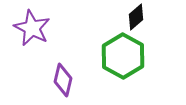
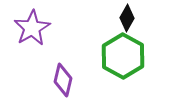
black diamond: moved 9 px left, 1 px down; rotated 20 degrees counterclockwise
purple star: rotated 15 degrees clockwise
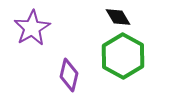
black diamond: moved 9 px left, 1 px up; rotated 60 degrees counterclockwise
purple diamond: moved 6 px right, 5 px up
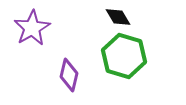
green hexagon: moved 1 px right; rotated 12 degrees counterclockwise
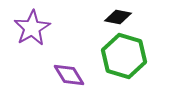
black diamond: rotated 48 degrees counterclockwise
purple diamond: rotated 44 degrees counterclockwise
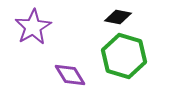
purple star: moved 1 px right, 1 px up
purple diamond: moved 1 px right
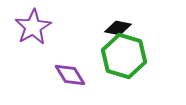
black diamond: moved 11 px down
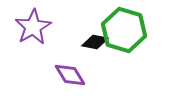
black diamond: moved 23 px left, 14 px down
green hexagon: moved 26 px up
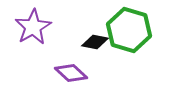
green hexagon: moved 5 px right
purple diamond: moved 1 px right, 2 px up; rotated 16 degrees counterclockwise
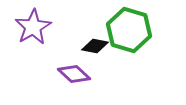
black diamond: moved 4 px down
purple diamond: moved 3 px right, 1 px down
